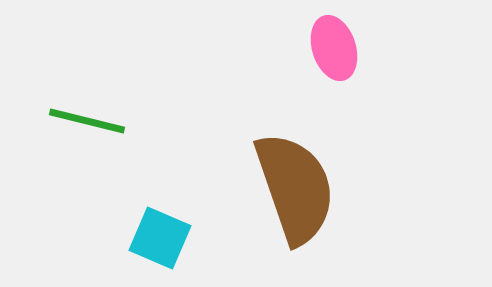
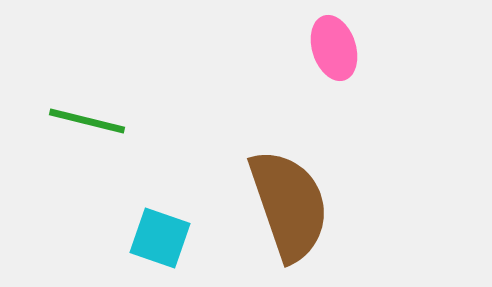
brown semicircle: moved 6 px left, 17 px down
cyan square: rotated 4 degrees counterclockwise
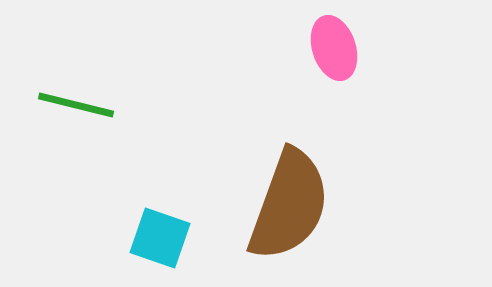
green line: moved 11 px left, 16 px up
brown semicircle: rotated 39 degrees clockwise
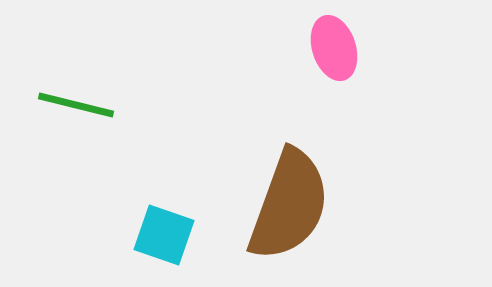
cyan square: moved 4 px right, 3 px up
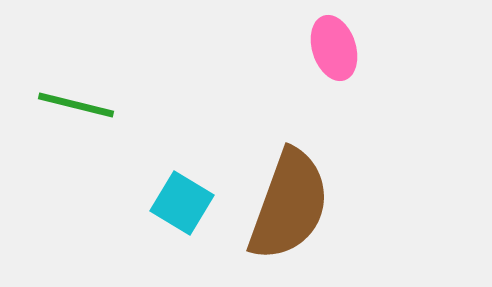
cyan square: moved 18 px right, 32 px up; rotated 12 degrees clockwise
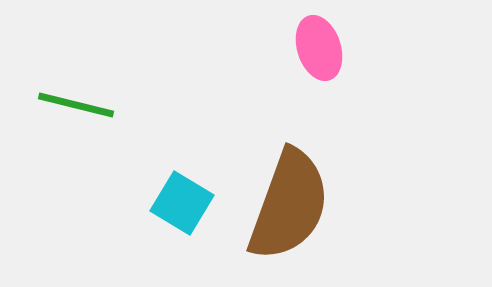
pink ellipse: moved 15 px left
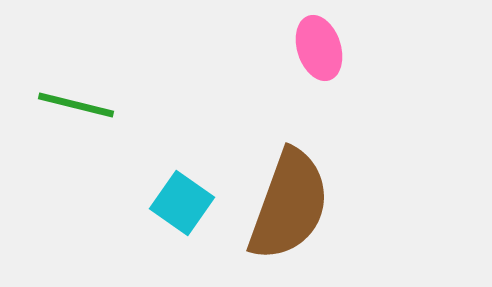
cyan square: rotated 4 degrees clockwise
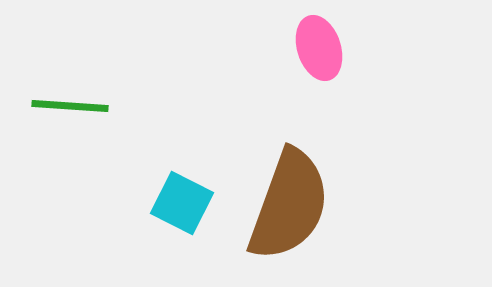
green line: moved 6 px left, 1 px down; rotated 10 degrees counterclockwise
cyan square: rotated 8 degrees counterclockwise
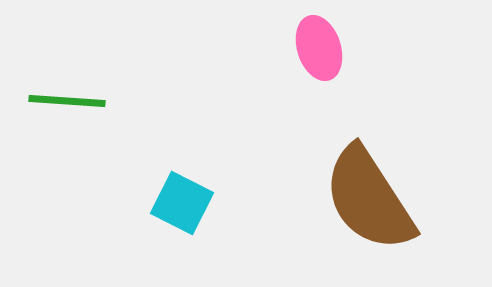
green line: moved 3 px left, 5 px up
brown semicircle: moved 80 px right, 6 px up; rotated 127 degrees clockwise
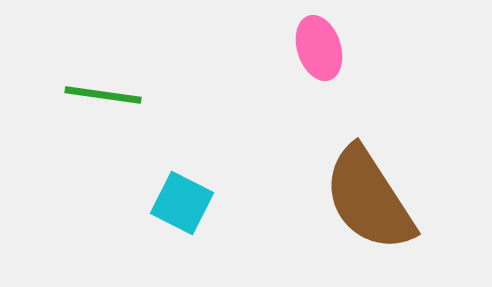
green line: moved 36 px right, 6 px up; rotated 4 degrees clockwise
